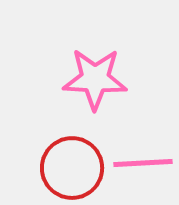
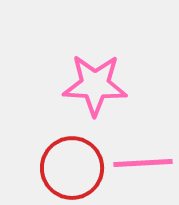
pink star: moved 6 px down
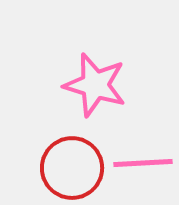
pink star: rotated 14 degrees clockwise
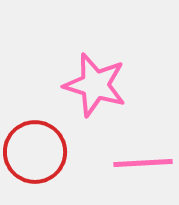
red circle: moved 37 px left, 16 px up
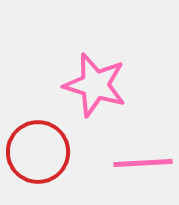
red circle: moved 3 px right
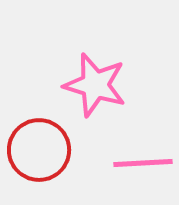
red circle: moved 1 px right, 2 px up
